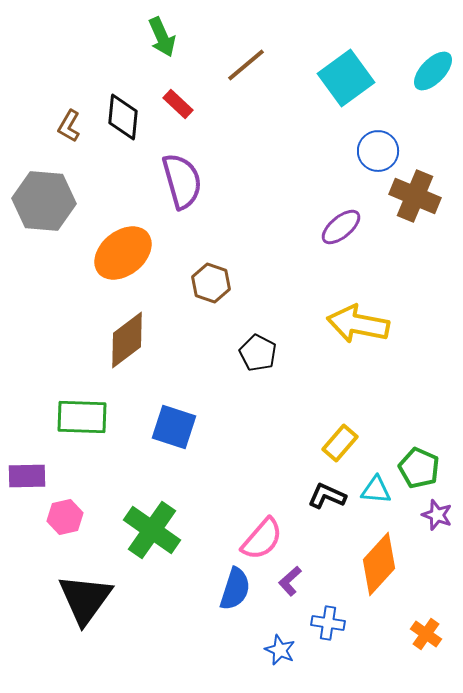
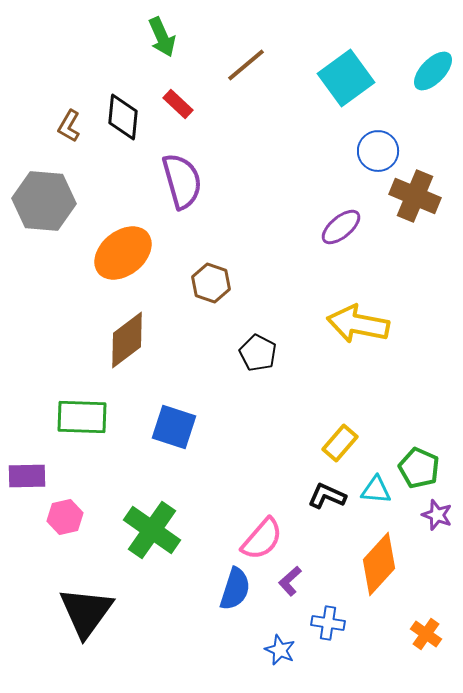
black triangle: moved 1 px right, 13 px down
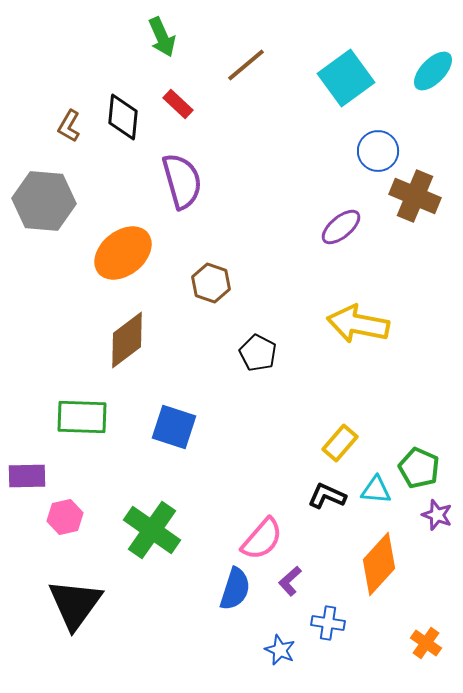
black triangle: moved 11 px left, 8 px up
orange cross: moved 9 px down
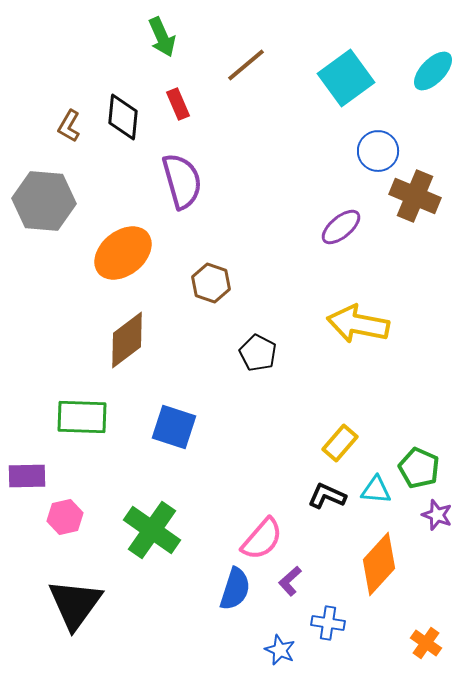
red rectangle: rotated 24 degrees clockwise
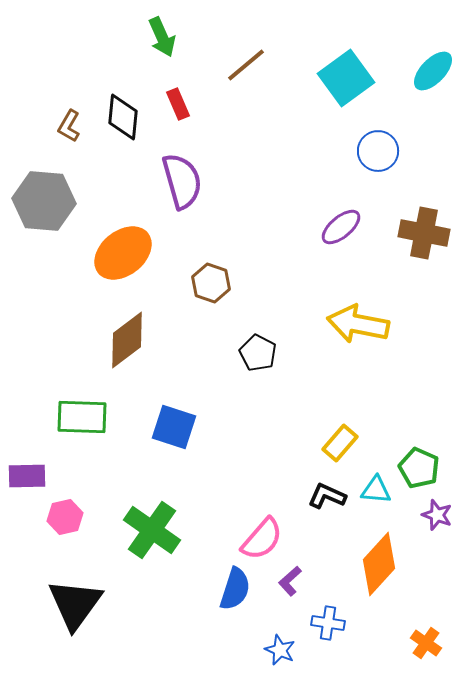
brown cross: moved 9 px right, 37 px down; rotated 12 degrees counterclockwise
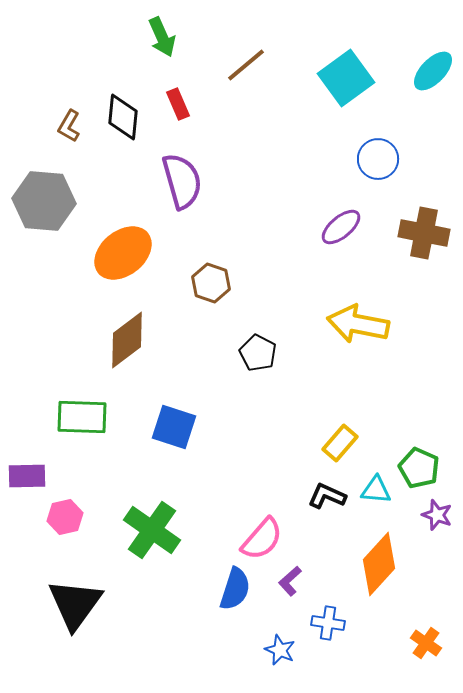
blue circle: moved 8 px down
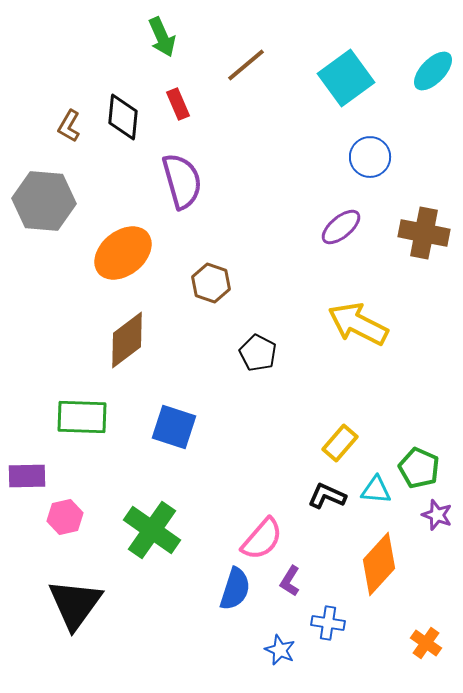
blue circle: moved 8 px left, 2 px up
yellow arrow: rotated 16 degrees clockwise
purple L-shape: rotated 16 degrees counterclockwise
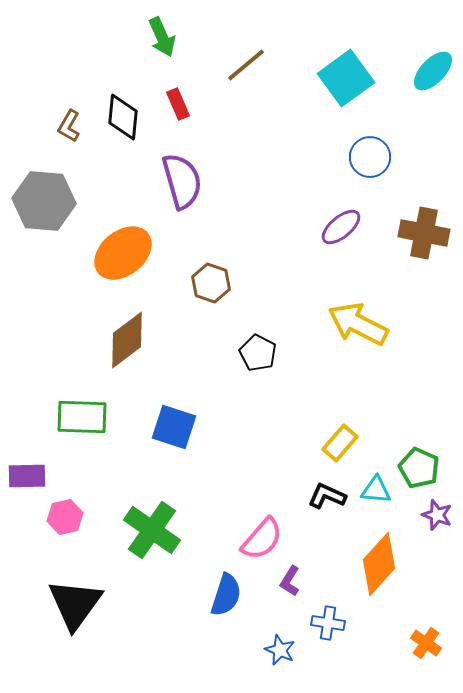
blue semicircle: moved 9 px left, 6 px down
